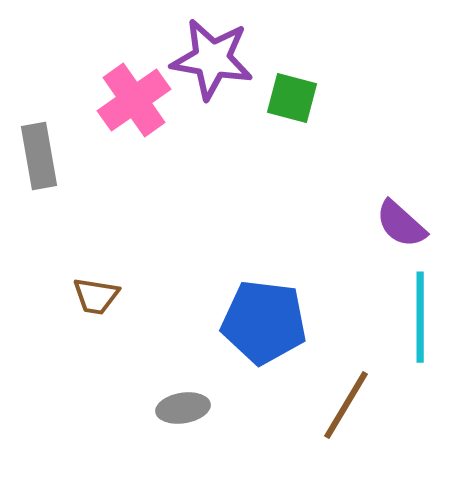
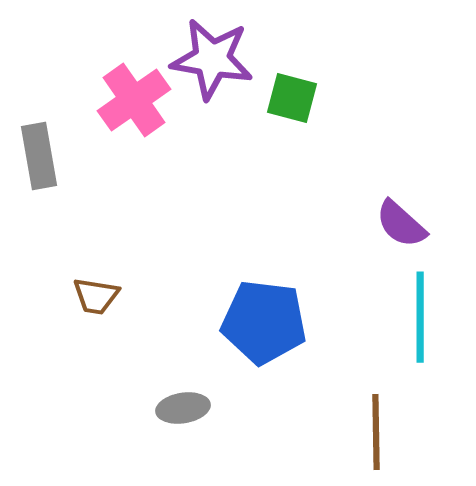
brown line: moved 30 px right, 27 px down; rotated 32 degrees counterclockwise
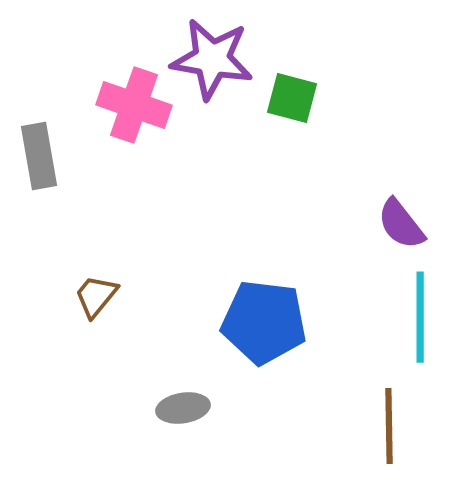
pink cross: moved 5 px down; rotated 36 degrees counterclockwise
purple semicircle: rotated 10 degrees clockwise
brown trapezoid: rotated 120 degrees clockwise
brown line: moved 13 px right, 6 px up
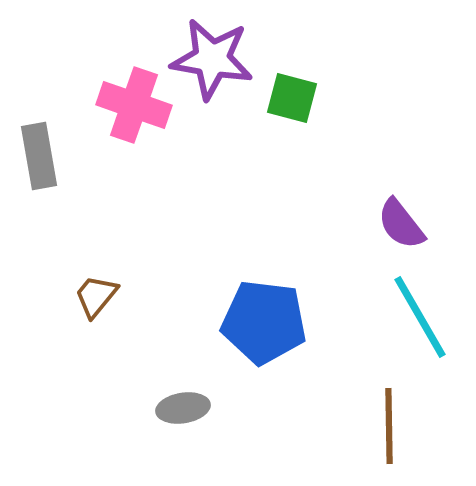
cyan line: rotated 30 degrees counterclockwise
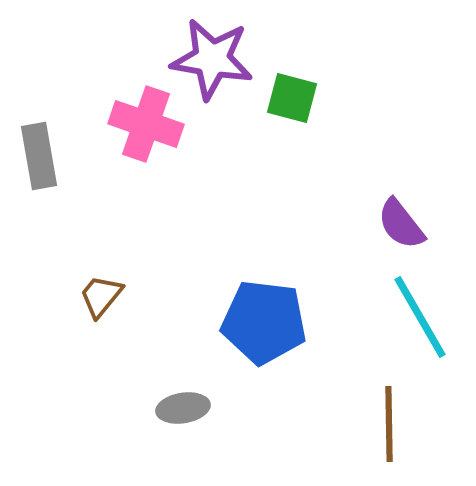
pink cross: moved 12 px right, 19 px down
brown trapezoid: moved 5 px right
brown line: moved 2 px up
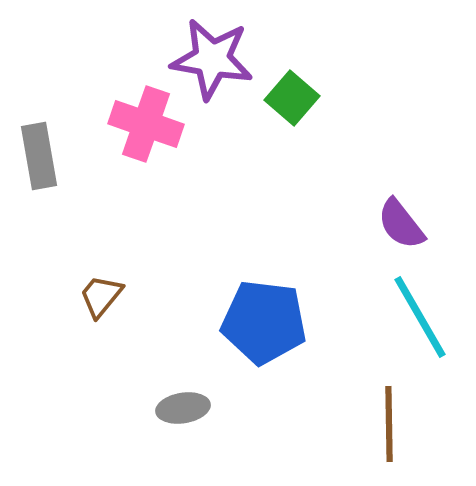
green square: rotated 26 degrees clockwise
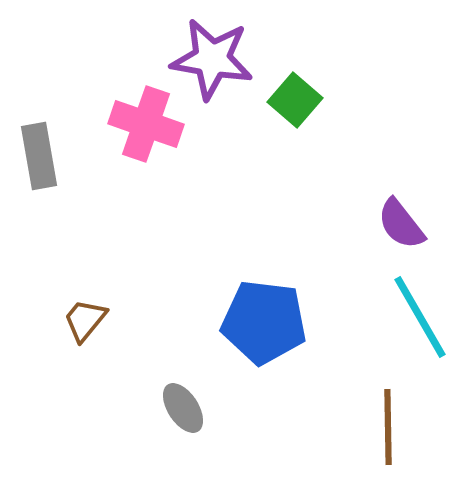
green square: moved 3 px right, 2 px down
brown trapezoid: moved 16 px left, 24 px down
gray ellipse: rotated 66 degrees clockwise
brown line: moved 1 px left, 3 px down
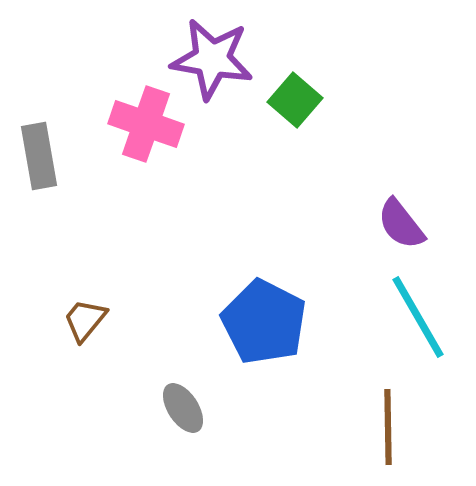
cyan line: moved 2 px left
blue pentagon: rotated 20 degrees clockwise
